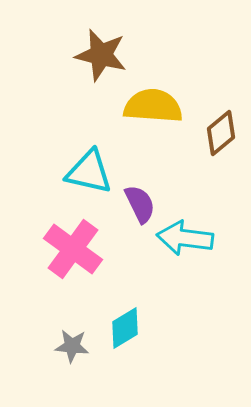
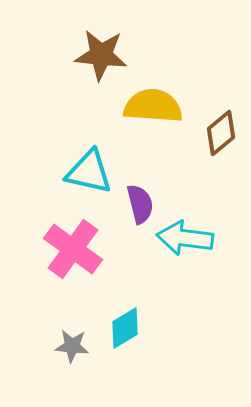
brown star: rotated 8 degrees counterclockwise
purple semicircle: rotated 12 degrees clockwise
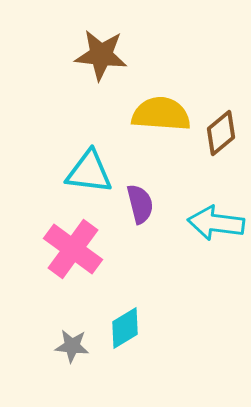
yellow semicircle: moved 8 px right, 8 px down
cyan triangle: rotated 6 degrees counterclockwise
cyan arrow: moved 31 px right, 15 px up
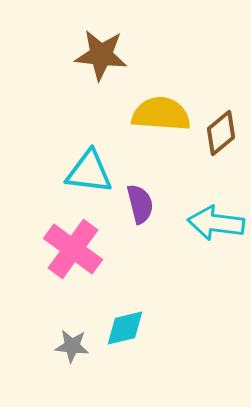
cyan diamond: rotated 18 degrees clockwise
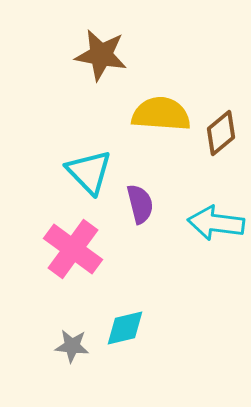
brown star: rotated 4 degrees clockwise
cyan triangle: rotated 39 degrees clockwise
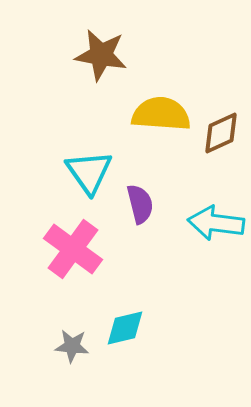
brown diamond: rotated 15 degrees clockwise
cyan triangle: rotated 9 degrees clockwise
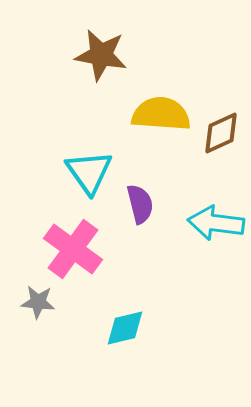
gray star: moved 34 px left, 44 px up
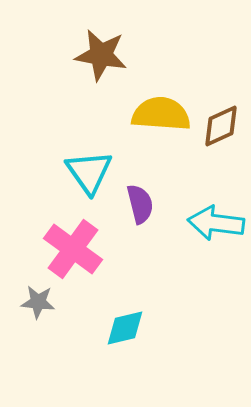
brown diamond: moved 7 px up
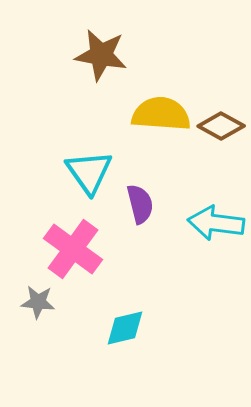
brown diamond: rotated 54 degrees clockwise
